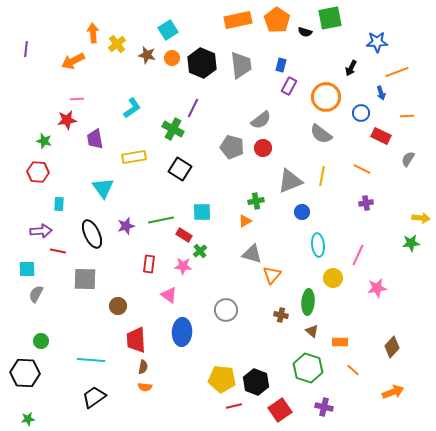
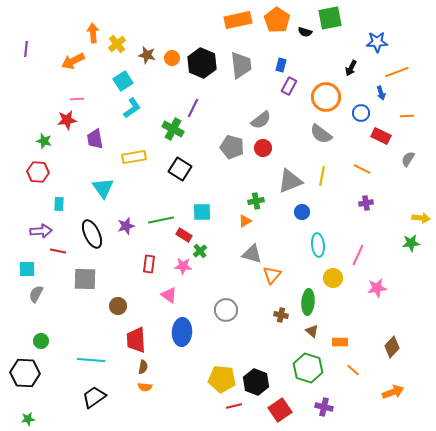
cyan square at (168, 30): moved 45 px left, 51 px down
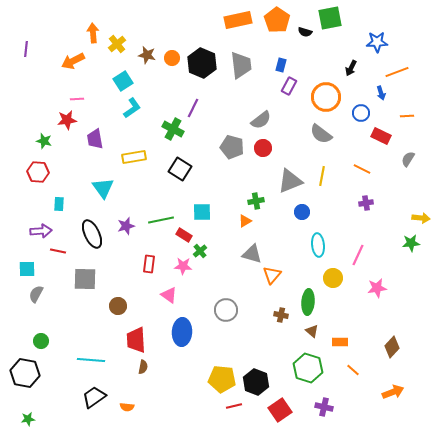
black hexagon at (25, 373): rotated 8 degrees clockwise
orange semicircle at (145, 387): moved 18 px left, 20 px down
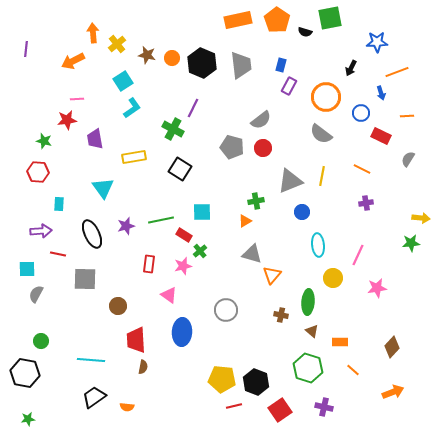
red line at (58, 251): moved 3 px down
pink star at (183, 266): rotated 18 degrees counterclockwise
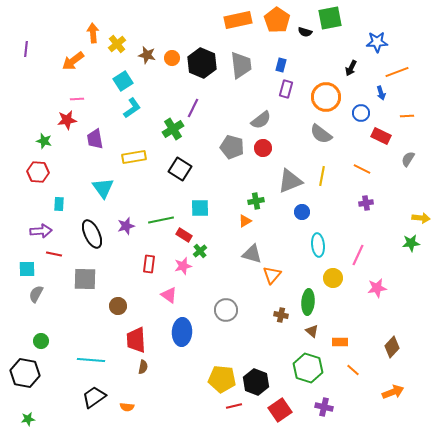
orange arrow at (73, 61): rotated 10 degrees counterclockwise
purple rectangle at (289, 86): moved 3 px left, 3 px down; rotated 12 degrees counterclockwise
green cross at (173, 129): rotated 30 degrees clockwise
cyan square at (202, 212): moved 2 px left, 4 px up
red line at (58, 254): moved 4 px left
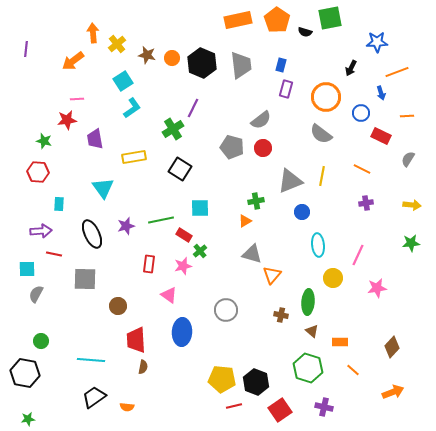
yellow arrow at (421, 218): moved 9 px left, 13 px up
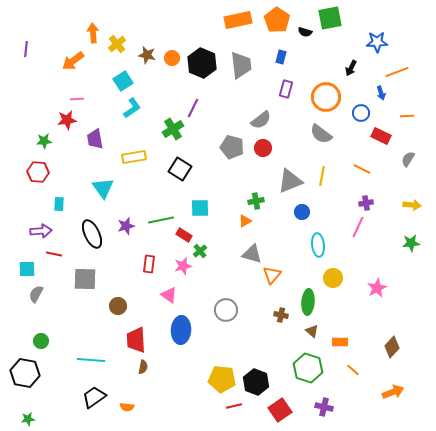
blue rectangle at (281, 65): moved 8 px up
green star at (44, 141): rotated 21 degrees counterclockwise
pink line at (358, 255): moved 28 px up
pink star at (377, 288): rotated 18 degrees counterclockwise
blue ellipse at (182, 332): moved 1 px left, 2 px up
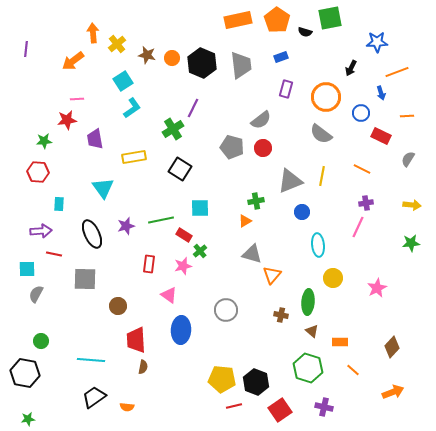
blue rectangle at (281, 57): rotated 56 degrees clockwise
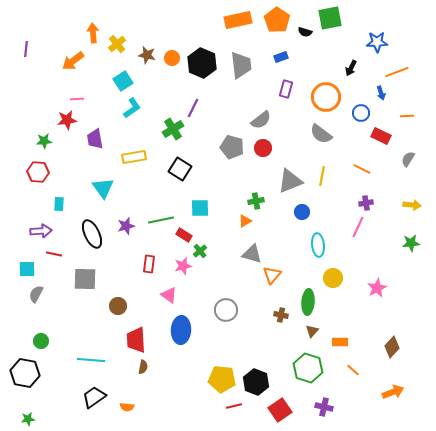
brown triangle at (312, 331): rotated 32 degrees clockwise
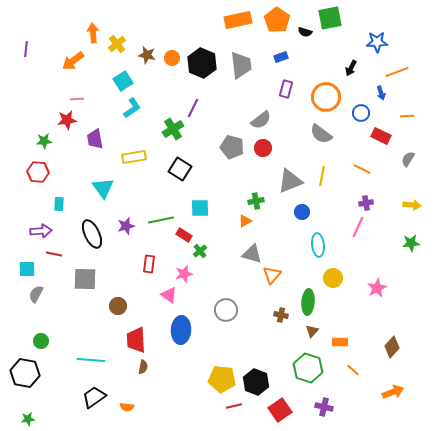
pink star at (183, 266): moved 1 px right, 8 px down
